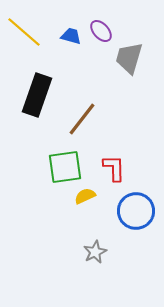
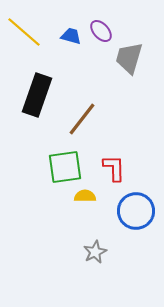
yellow semicircle: rotated 25 degrees clockwise
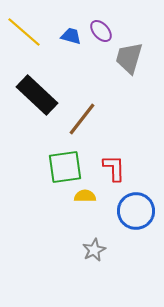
black rectangle: rotated 66 degrees counterclockwise
gray star: moved 1 px left, 2 px up
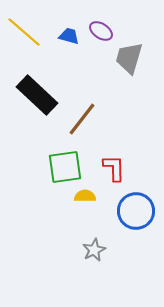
purple ellipse: rotated 15 degrees counterclockwise
blue trapezoid: moved 2 px left
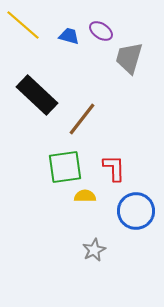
yellow line: moved 1 px left, 7 px up
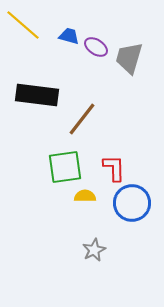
purple ellipse: moved 5 px left, 16 px down
black rectangle: rotated 36 degrees counterclockwise
blue circle: moved 4 px left, 8 px up
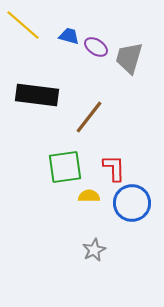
brown line: moved 7 px right, 2 px up
yellow semicircle: moved 4 px right
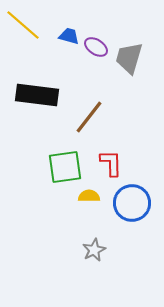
red L-shape: moved 3 px left, 5 px up
